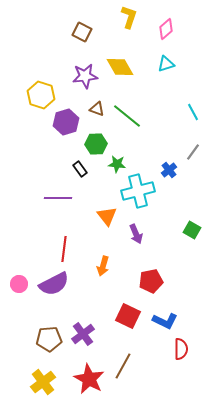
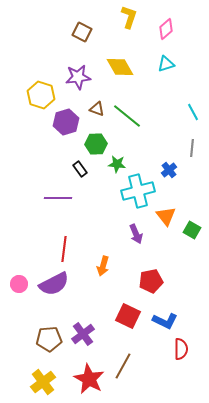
purple star: moved 7 px left, 1 px down
gray line: moved 1 px left, 4 px up; rotated 30 degrees counterclockwise
orange triangle: moved 59 px right
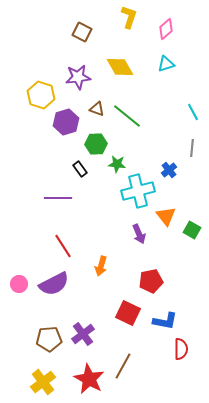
purple arrow: moved 3 px right
red line: moved 1 px left, 3 px up; rotated 40 degrees counterclockwise
orange arrow: moved 2 px left
red square: moved 3 px up
blue L-shape: rotated 15 degrees counterclockwise
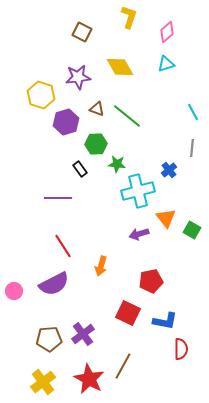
pink diamond: moved 1 px right, 3 px down
orange triangle: moved 2 px down
purple arrow: rotated 96 degrees clockwise
pink circle: moved 5 px left, 7 px down
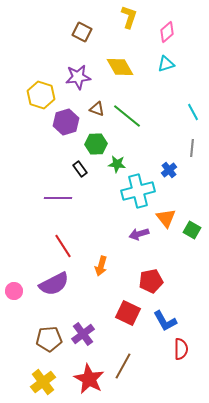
blue L-shape: rotated 50 degrees clockwise
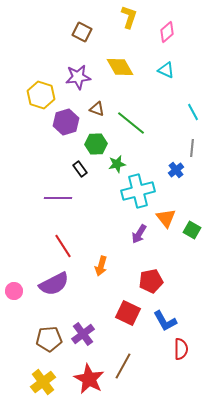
cyan triangle: moved 6 px down; rotated 42 degrees clockwise
green line: moved 4 px right, 7 px down
green star: rotated 18 degrees counterclockwise
blue cross: moved 7 px right
purple arrow: rotated 42 degrees counterclockwise
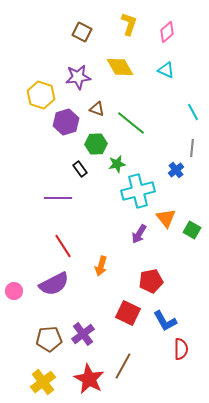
yellow L-shape: moved 7 px down
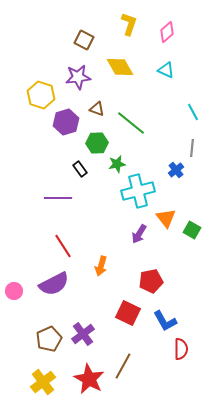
brown square: moved 2 px right, 8 px down
green hexagon: moved 1 px right, 1 px up
brown pentagon: rotated 20 degrees counterclockwise
